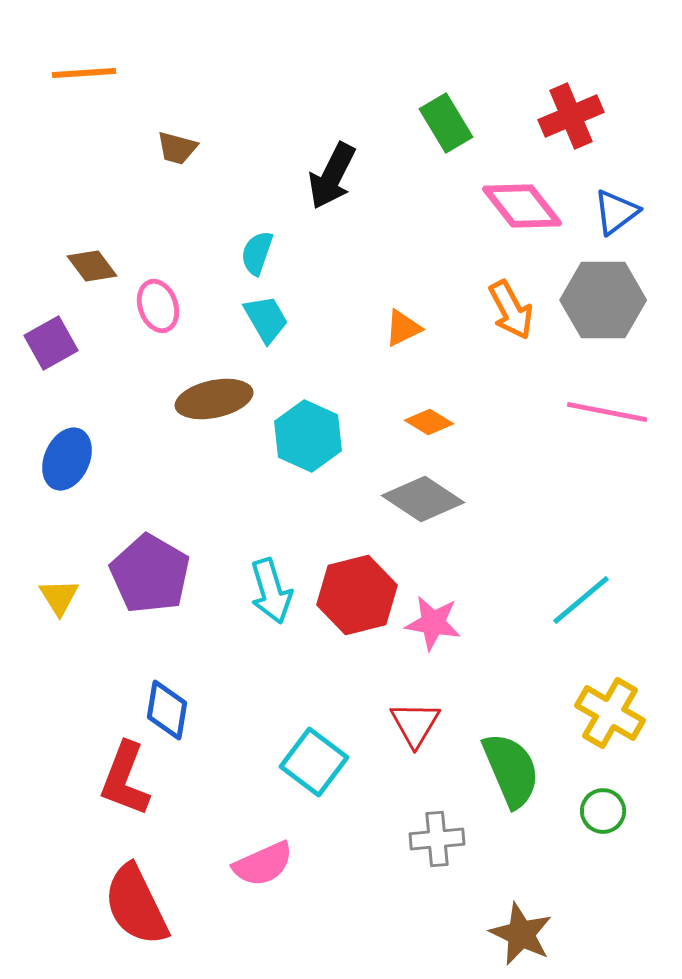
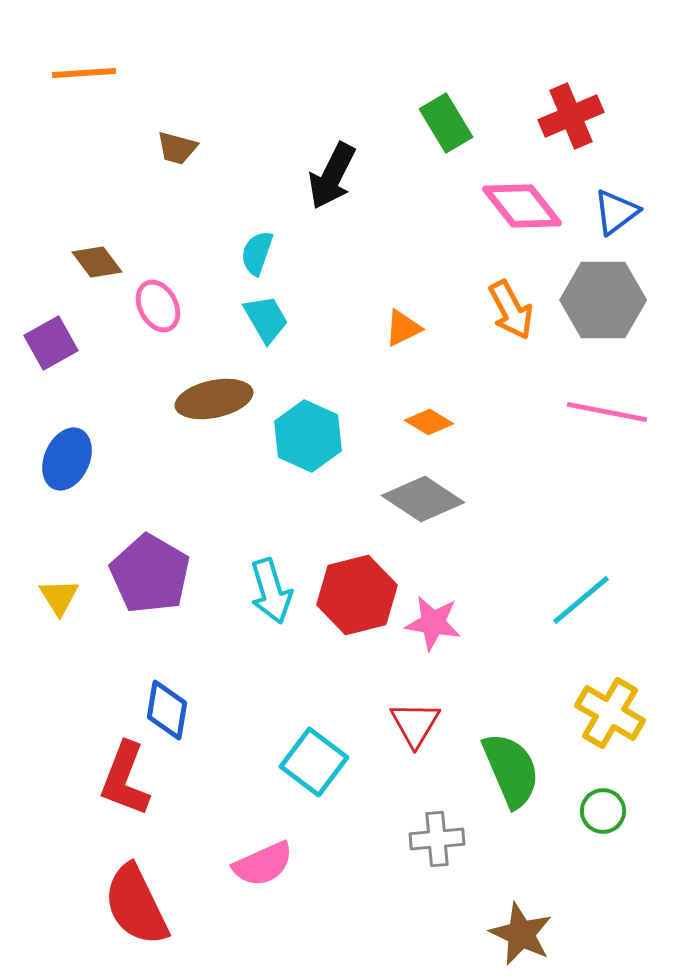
brown diamond: moved 5 px right, 4 px up
pink ellipse: rotated 9 degrees counterclockwise
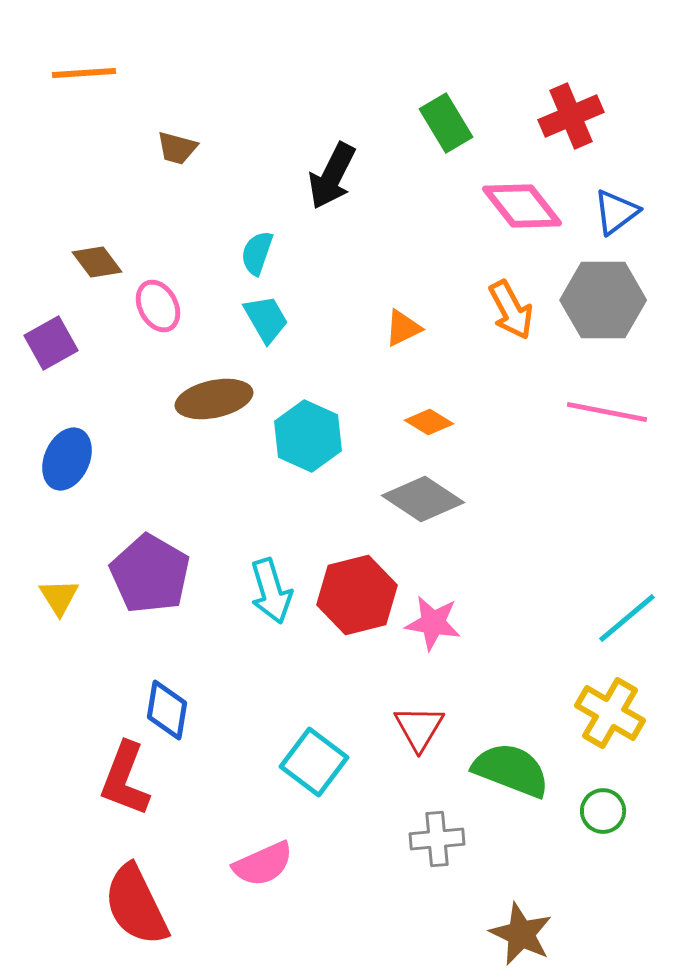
cyan line: moved 46 px right, 18 px down
red triangle: moved 4 px right, 4 px down
green semicircle: rotated 46 degrees counterclockwise
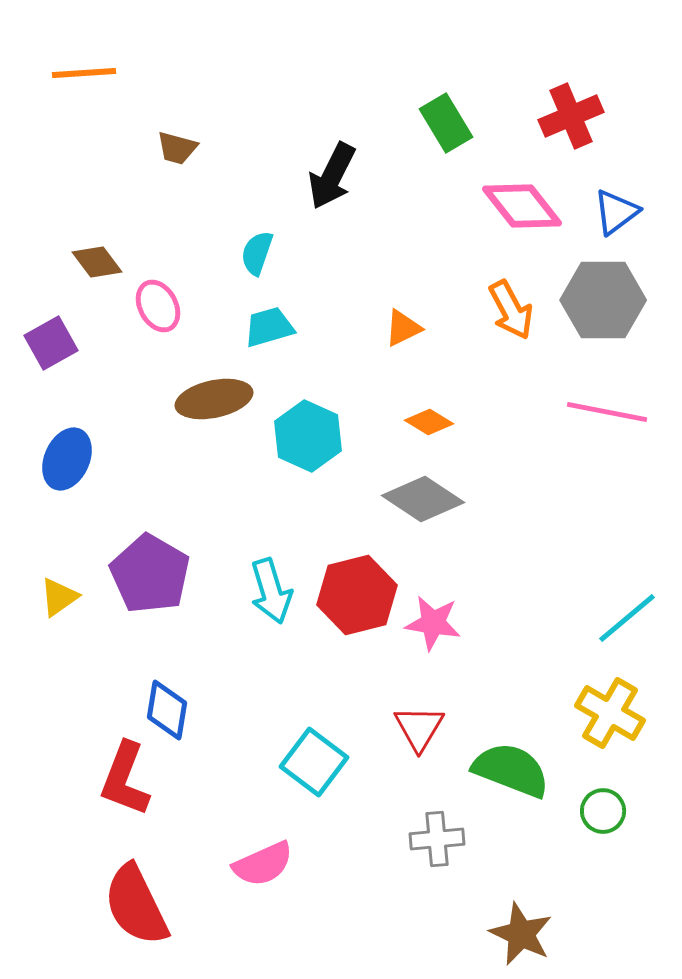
cyan trapezoid: moved 3 px right, 8 px down; rotated 76 degrees counterclockwise
yellow triangle: rotated 27 degrees clockwise
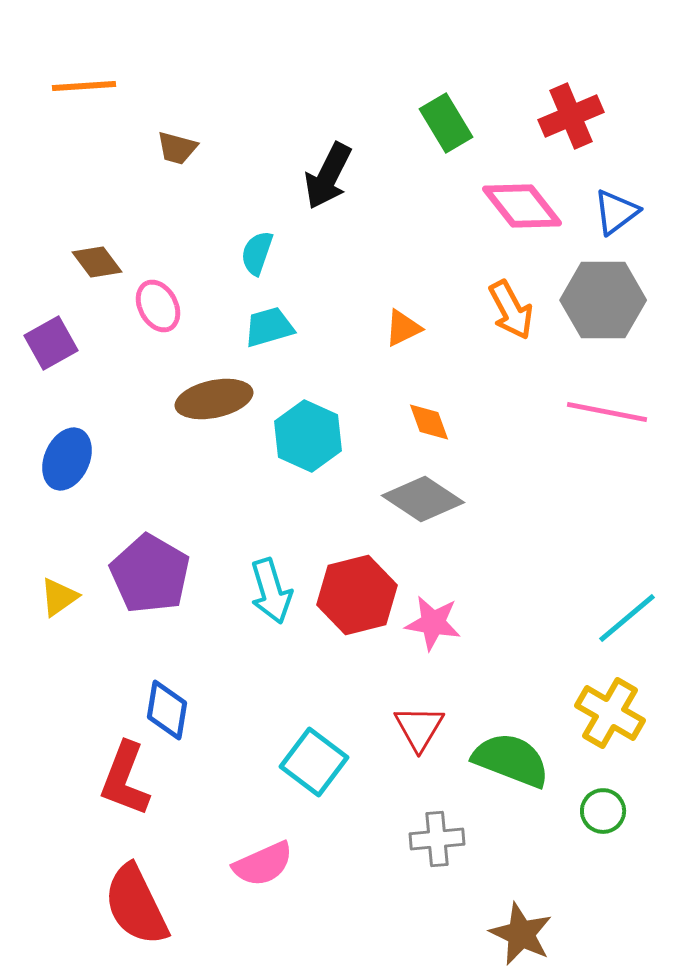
orange line: moved 13 px down
black arrow: moved 4 px left
orange diamond: rotated 39 degrees clockwise
green semicircle: moved 10 px up
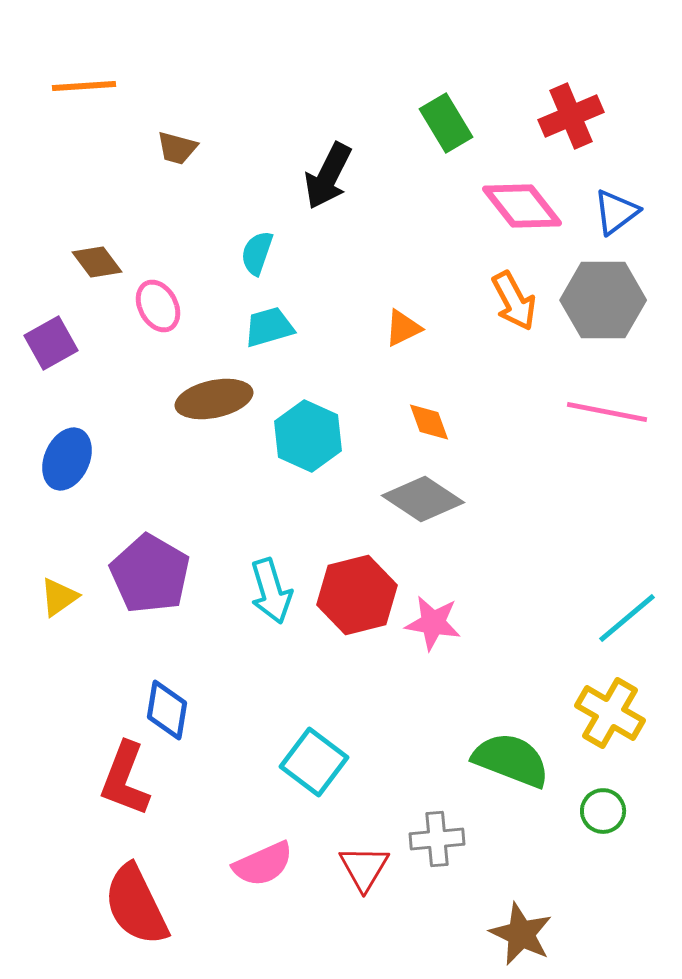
orange arrow: moved 3 px right, 9 px up
red triangle: moved 55 px left, 140 px down
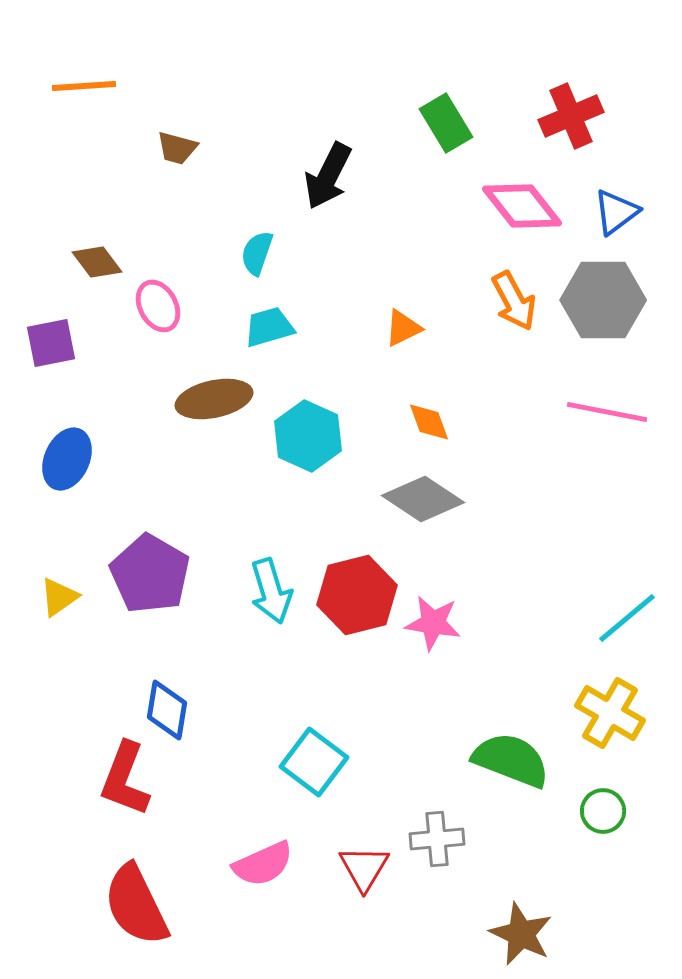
purple square: rotated 18 degrees clockwise
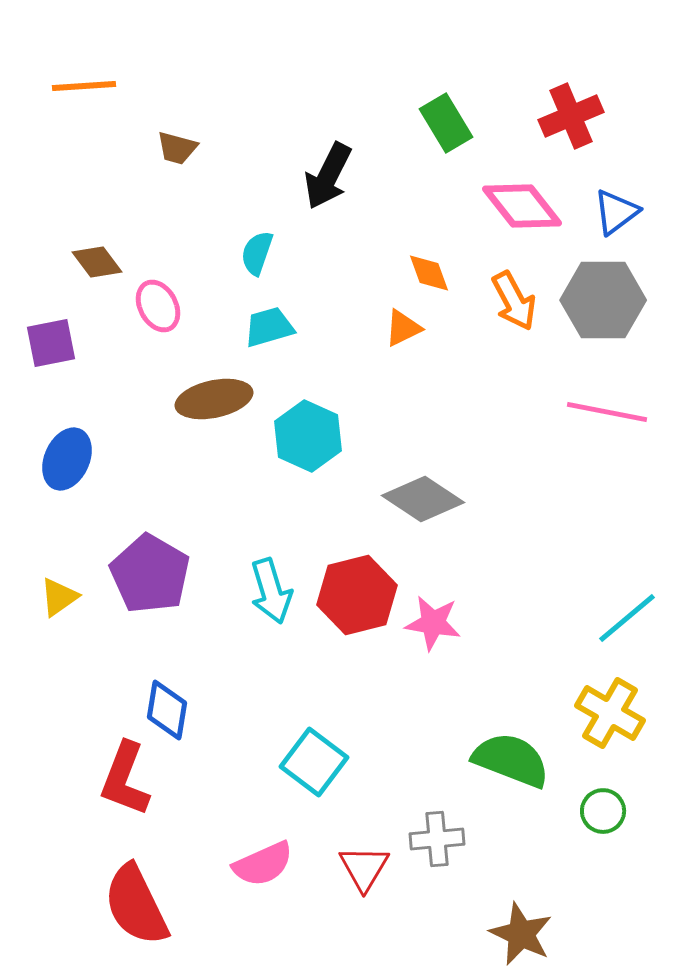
orange diamond: moved 149 px up
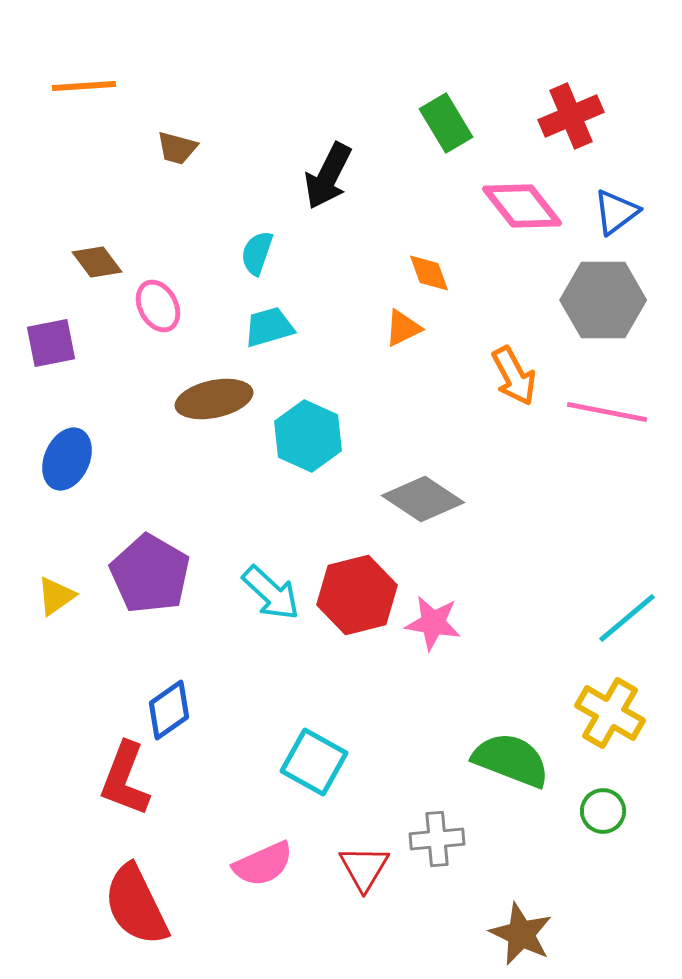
orange arrow: moved 75 px down
cyan arrow: moved 2 px down; rotated 30 degrees counterclockwise
yellow triangle: moved 3 px left, 1 px up
blue diamond: moved 2 px right; rotated 46 degrees clockwise
cyan square: rotated 8 degrees counterclockwise
